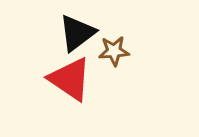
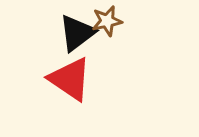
brown star: moved 7 px left, 30 px up; rotated 8 degrees counterclockwise
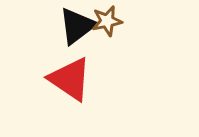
black triangle: moved 7 px up
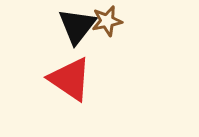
black triangle: rotated 15 degrees counterclockwise
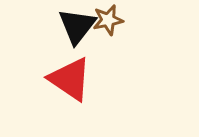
brown star: moved 1 px right, 1 px up
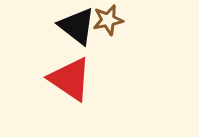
black triangle: rotated 30 degrees counterclockwise
